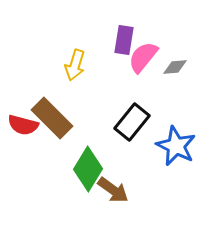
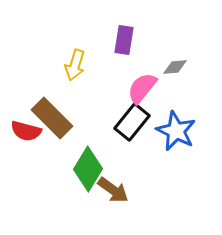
pink semicircle: moved 1 px left, 31 px down
red semicircle: moved 3 px right, 6 px down
blue star: moved 15 px up
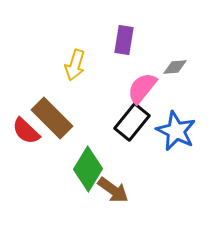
red semicircle: rotated 28 degrees clockwise
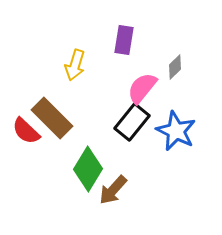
gray diamond: rotated 40 degrees counterclockwise
brown arrow: rotated 96 degrees clockwise
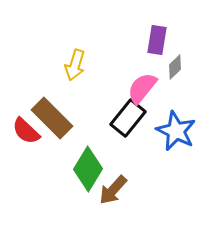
purple rectangle: moved 33 px right
black rectangle: moved 4 px left, 4 px up
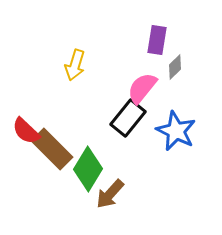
brown rectangle: moved 31 px down
brown arrow: moved 3 px left, 4 px down
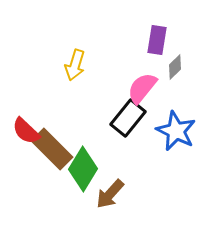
green diamond: moved 5 px left
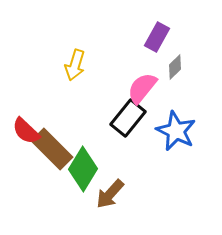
purple rectangle: moved 3 px up; rotated 20 degrees clockwise
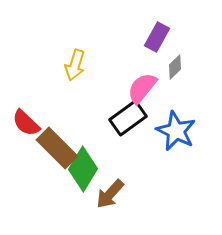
black rectangle: rotated 15 degrees clockwise
red semicircle: moved 8 px up
brown rectangle: moved 5 px right, 1 px up
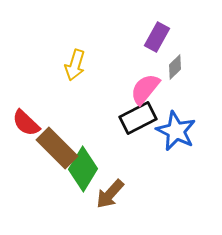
pink semicircle: moved 3 px right, 1 px down
black rectangle: moved 10 px right; rotated 9 degrees clockwise
